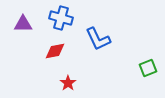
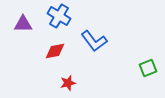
blue cross: moved 2 px left, 2 px up; rotated 15 degrees clockwise
blue L-shape: moved 4 px left, 2 px down; rotated 12 degrees counterclockwise
red star: rotated 21 degrees clockwise
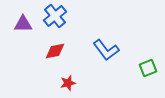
blue cross: moved 4 px left; rotated 20 degrees clockwise
blue L-shape: moved 12 px right, 9 px down
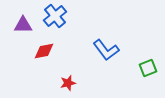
purple triangle: moved 1 px down
red diamond: moved 11 px left
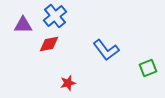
red diamond: moved 5 px right, 7 px up
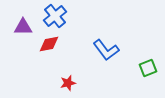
purple triangle: moved 2 px down
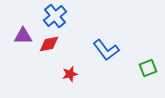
purple triangle: moved 9 px down
red star: moved 2 px right, 9 px up
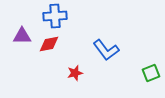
blue cross: rotated 35 degrees clockwise
purple triangle: moved 1 px left
green square: moved 3 px right, 5 px down
red star: moved 5 px right, 1 px up
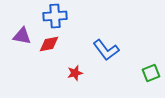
purple triangle: rotated 12 degrees clockwise
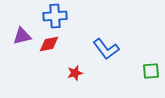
purple triangle: rotated 24 degrees counterclockwise
blue L-shape: moved 1 px up
green square: moved 2 px up; rotated 18 degrees clockwise
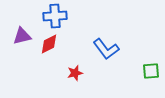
red diamond: rotated 15 degrees counterclockwise
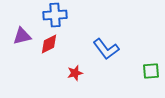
blue cross: moved 1 px up
